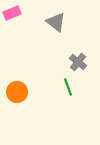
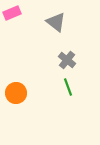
gray cross: moved 11 px left, 2 px up
orange circle: moved 1 px left, 1 px down
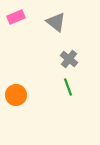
pink rectangle: moved 4 px right, 4 px down
gray cross: moved 2 px right, 1 px up
orange circle: moved 2 px down
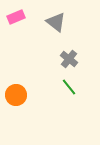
green line: moved 1 px right; rotated 18 degrees counterclockwise
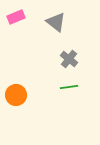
green line: rotated 60 degrees counterclockwise
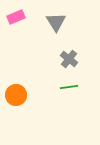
gray triangle: rotated 20 degrees clockwise
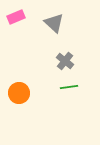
gray triangle: moved 2 px left, 1 px down; rotated 15 degrees counterclockwise
gray cross: moved 4 px left, 2 px down
orange circle: moved 3 px right, 2 px up
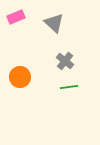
orange circle: moved 1 px right, 16 px up
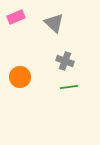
gray cross: rotated 18 degrees counterclockwise
